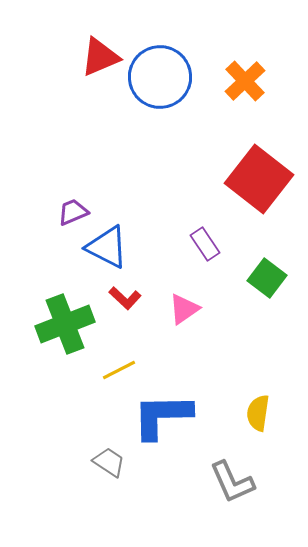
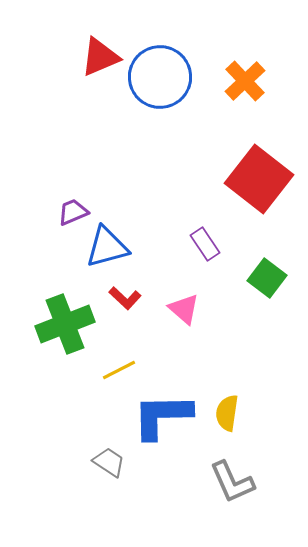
blue triangle: rotated 42 degrees counterclockwise
pink triangle: rotated 44 degrees counterclockwise
yellow semicircle: moved 31 px left
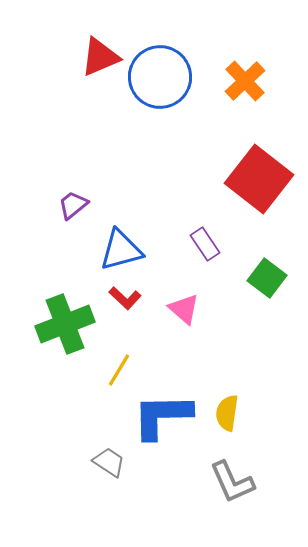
purple trapezoid: moved 7 px up; rotated 16 degrees counterclockwise
blue triangle: moved 14 px right, 3 px down
yellow line: rotated 32 degrees counterclockwise
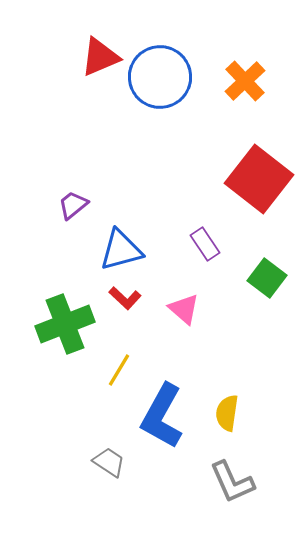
blue L-shape: rotated 60 degrees counterclockwise
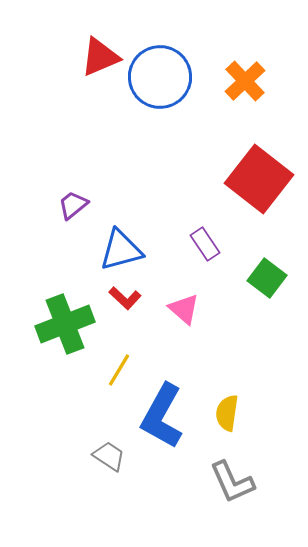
gray trapezoid: moved 6 px up
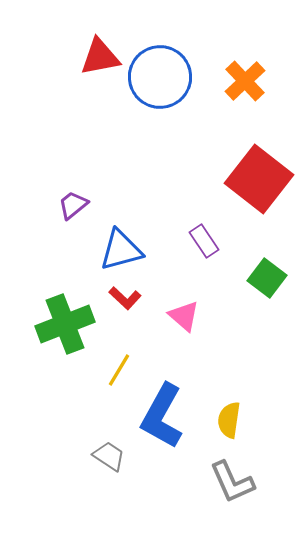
red triangle: rotated 12 degrees clockwise
purple rectangle: moved 1 px left, 3 px up
pink triangle: moved 7 px down
yellow semicircle: moved 2 px right, 7 px down
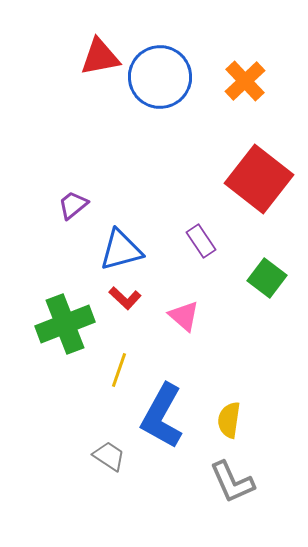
purple rectangle: moved 3 px left
yellow line: rotated 12 degrees counterclockwise
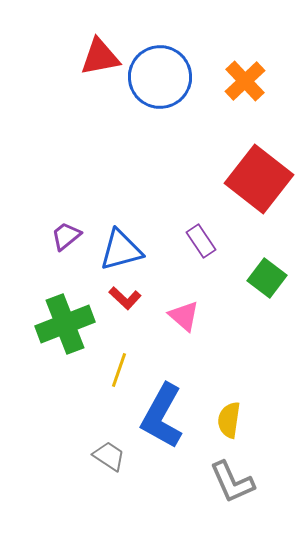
purple trapezoid: moved 7 px left, 31 px down
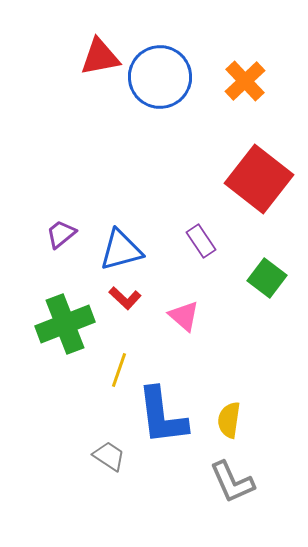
purple trapezoid: moved 5 px left, 2 px up
blue L-shape: rotated 36 degrees counterclockwise
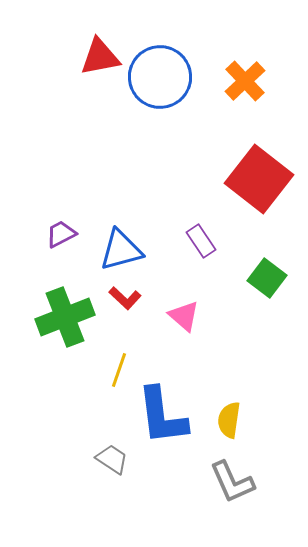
purple trapezoid: rotated 12 degrees clockwise
green cross: moved 7 px up
gray trapezoid: moved 3 px right, 3 px down
